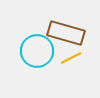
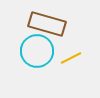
brown rectangle: moved 19 px left, 9 px up
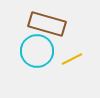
yellow line: moved 1 px right, 1 px down
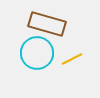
cyan circle: moved 2 px down
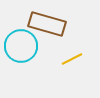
cyan circle: moved 16 px left, 7 px up
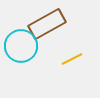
brown rectangle: rotated 45 degrees counterclockwise
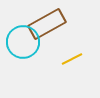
cyan circle: moved 2 px right, 4 px up
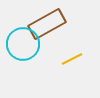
cyan circle: moved 2 px down
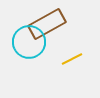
cyan circle: moved 6 px right, 2 px up
